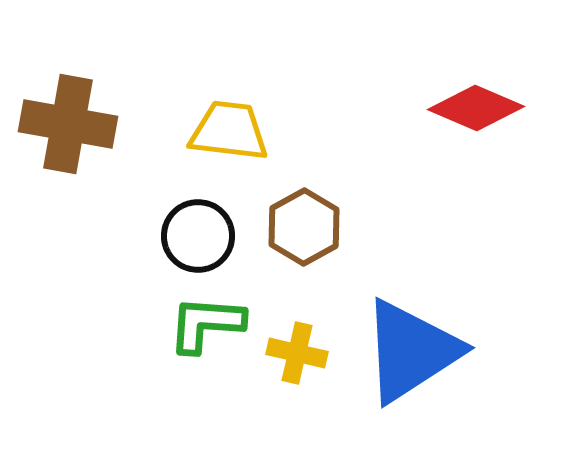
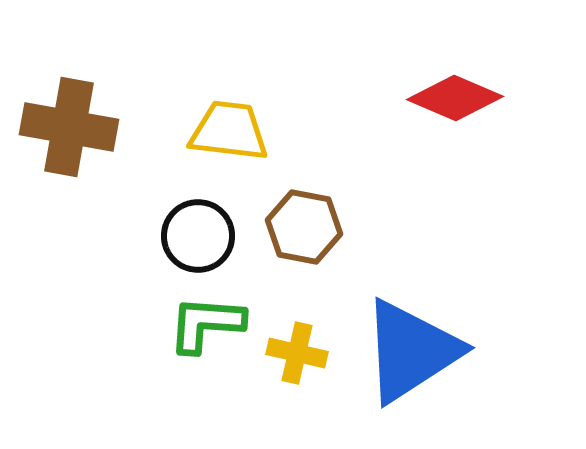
red diamond: moved 21 px left, 10 px up
brown cross: moved 1 px right, 3 px down
brown hexagon: rotated 20 degrees counterclockwise
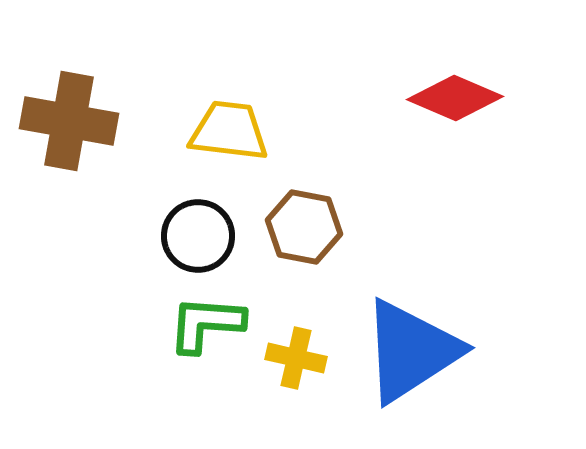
brown cross: moved 6 px up
yellow cross: moved 1 px left, 5 px down
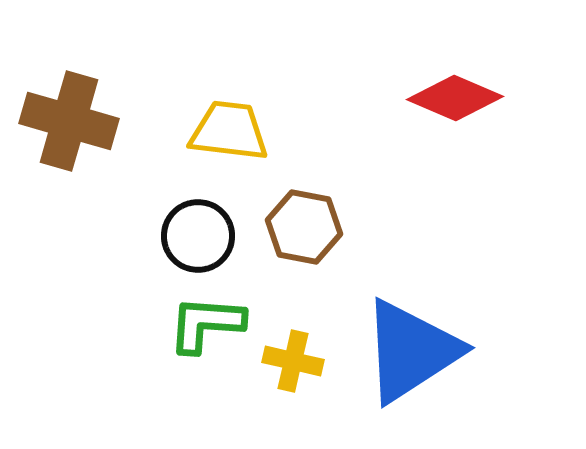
brown cross: rotated 6 degrees clockwise
yellow cross: moved 3 px left, 3 px down
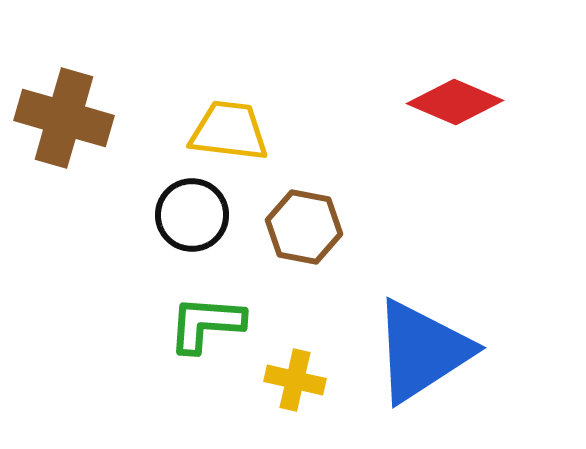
red diamond: moved 4 px down
brown cross: moved 5 px left, 3 px up
black circle: moved 6 px left, 21 px up
blue triangle: moved 11 px right
yellow cross: moved 2 px right, 19 px down
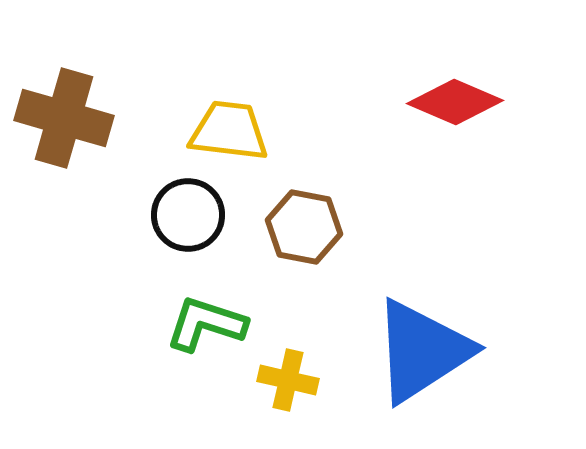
black circle: moved 4 px left
green L-shape: rotated 14 degrees clockwise
yellow cross: moved 7 px left
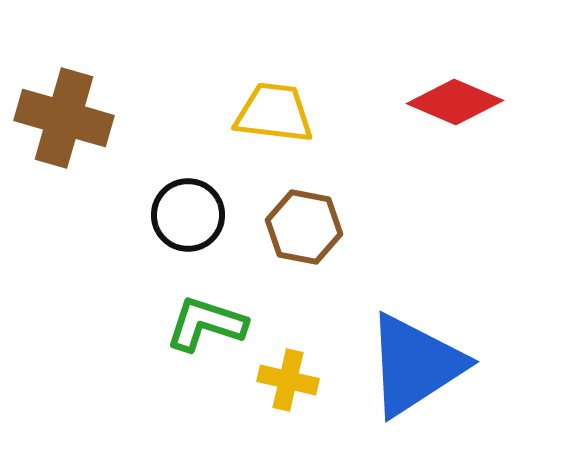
yellow trapezoid: moved 45 px right, 18 px up
blue triangle: moved 7 px left, 14 px down
